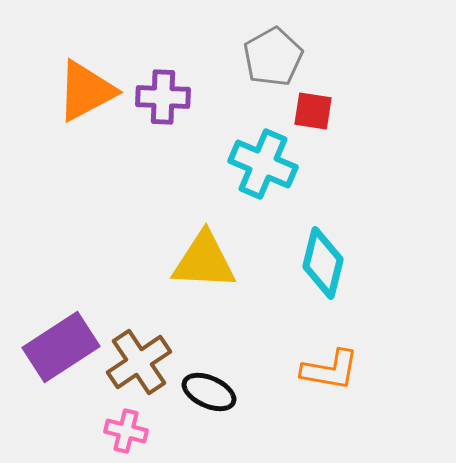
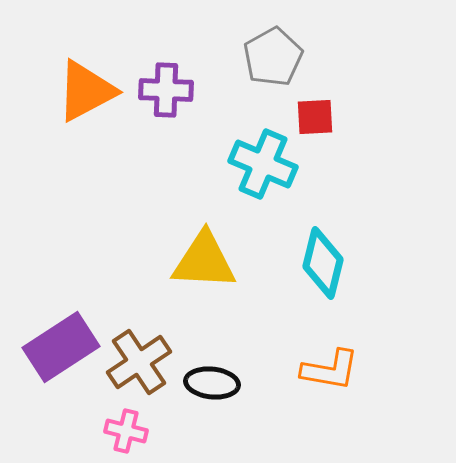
purple cross: moved 3 px right, 7 px up
red square: moved 2 px right, 6 px down; rotated 12 degrees counterclockwise
black ellipse: moved 3 px right, 9 px up; rotated 18 degrees counterclockwise
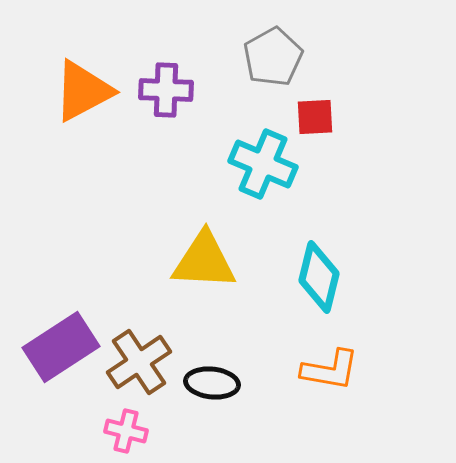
orange triangle: moved 3 px left
cyan diamond: moved 4 px left, 14 px down
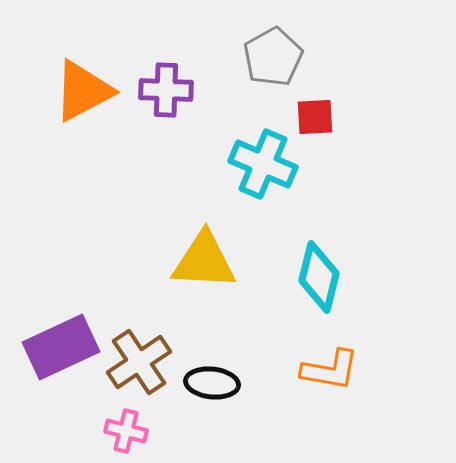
purple rectangle: rotated 8 degrees clockwise
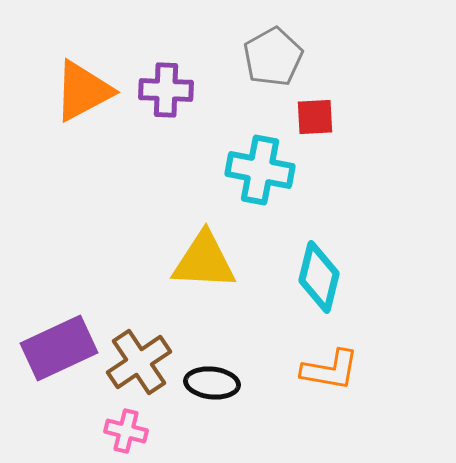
cyan cross: moved 3 px left, 6 px down; rotated 12 degrees counterclockwise
purple rectangle: moved 2 px left, 1 px down
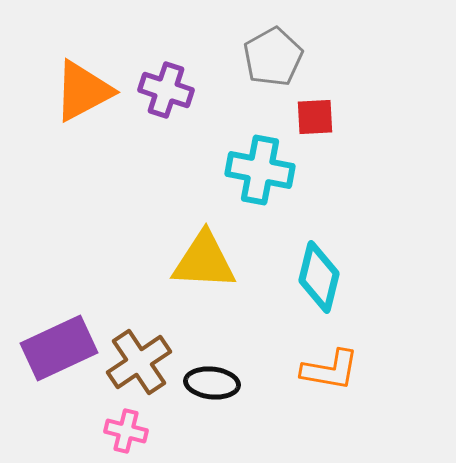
purple cross: rotated 16 degrees clockwise
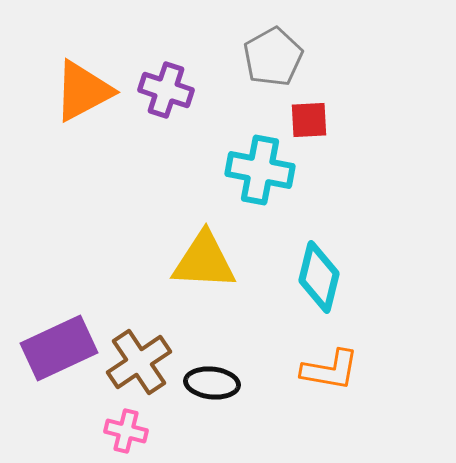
red square: moved 6 px left, 3 px down
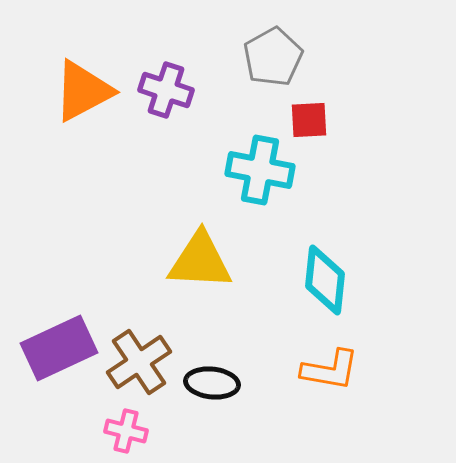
yellow triangle: moved 4 px left
cyan diamond: moved 6 px right, 3 px down; rotated 8 degrees counterclockwise
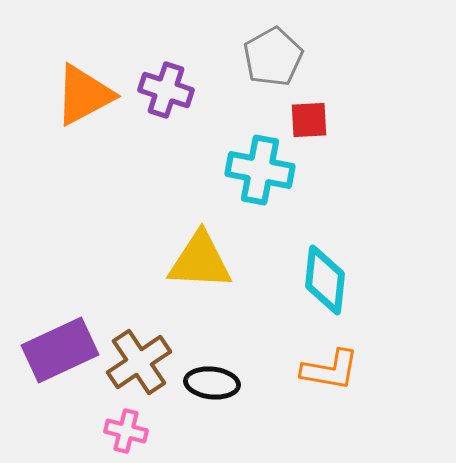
orange triangle: moved 1 px right, 4 px down
purple rectangle: moved 1 px right, 2 px down
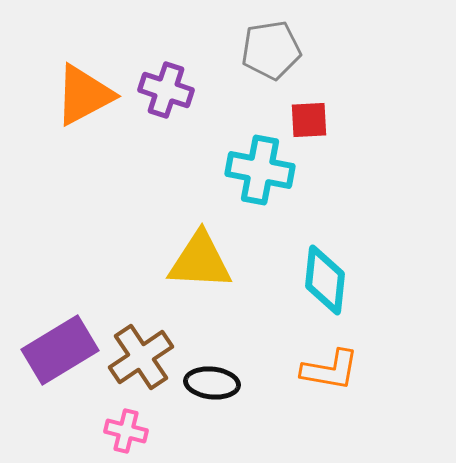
gray pentagon: moved 2 px left, 7 px up; rotated 20 degrees clockwise
purple rectangle: rotated 6 degrees counterclockwise
brown cross: moved 2 px right, 5 px up
